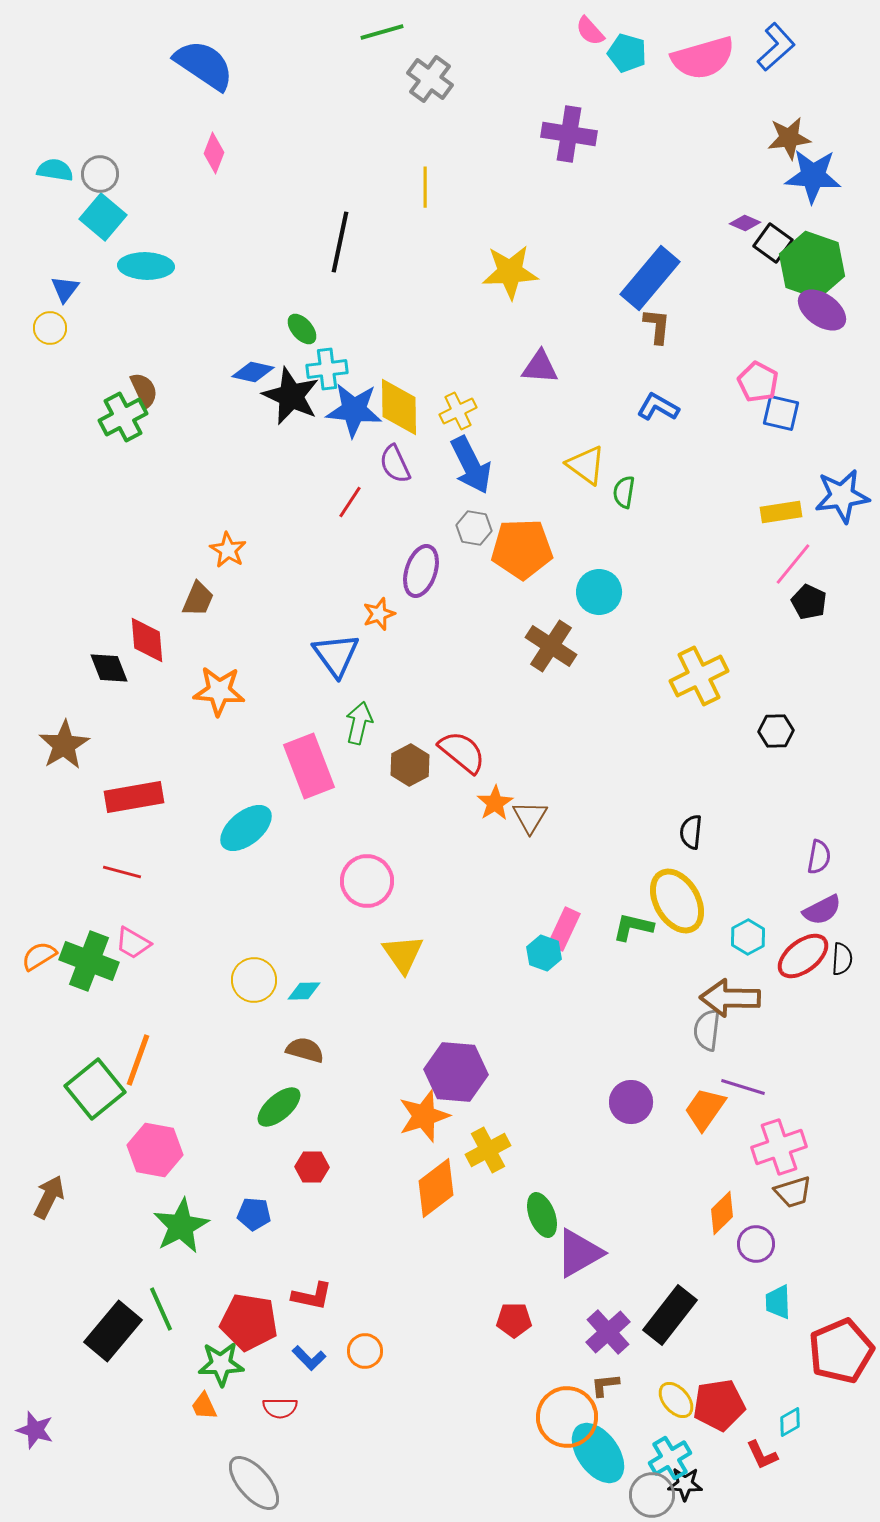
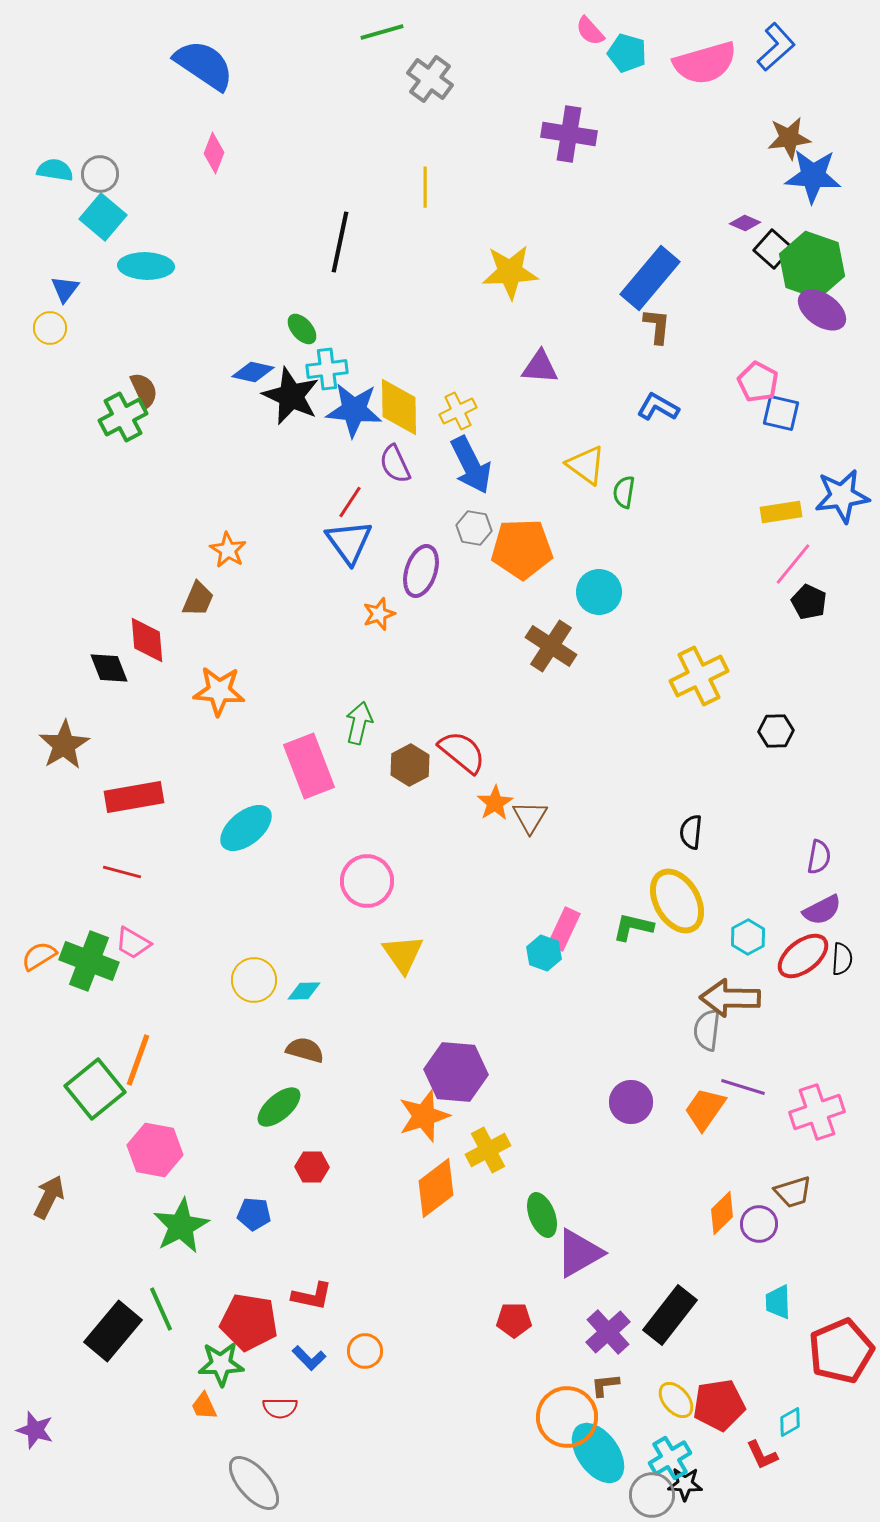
pink semicircle at (703, 58): moved 2 px right, 5 px down
black square at (773, 243): moved 6 px down; rotated 6 degrees clockwise
blue triangle at (336, 655): moved 13 px right, 113 px up
pink cross at (779, 1147): moved 38 px right, 35 px up
purple circle at (756, 1244): moved 3 px right, 20 px up
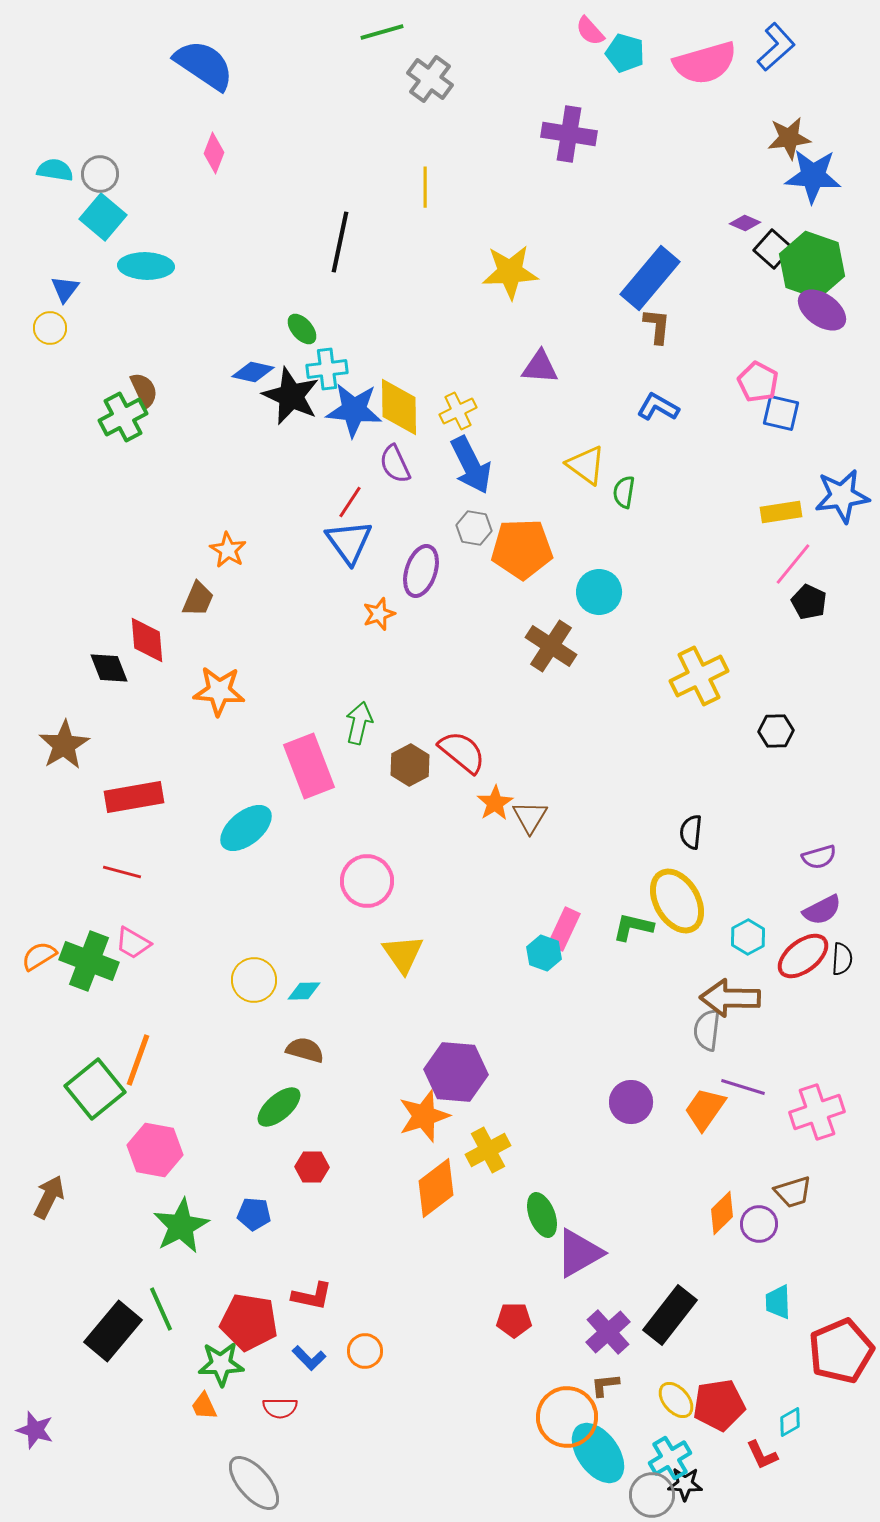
cyan pentagon at (627, 53): moved 2 px left
purple semicircle at (819, 857): rotated 64 degrees clockwise
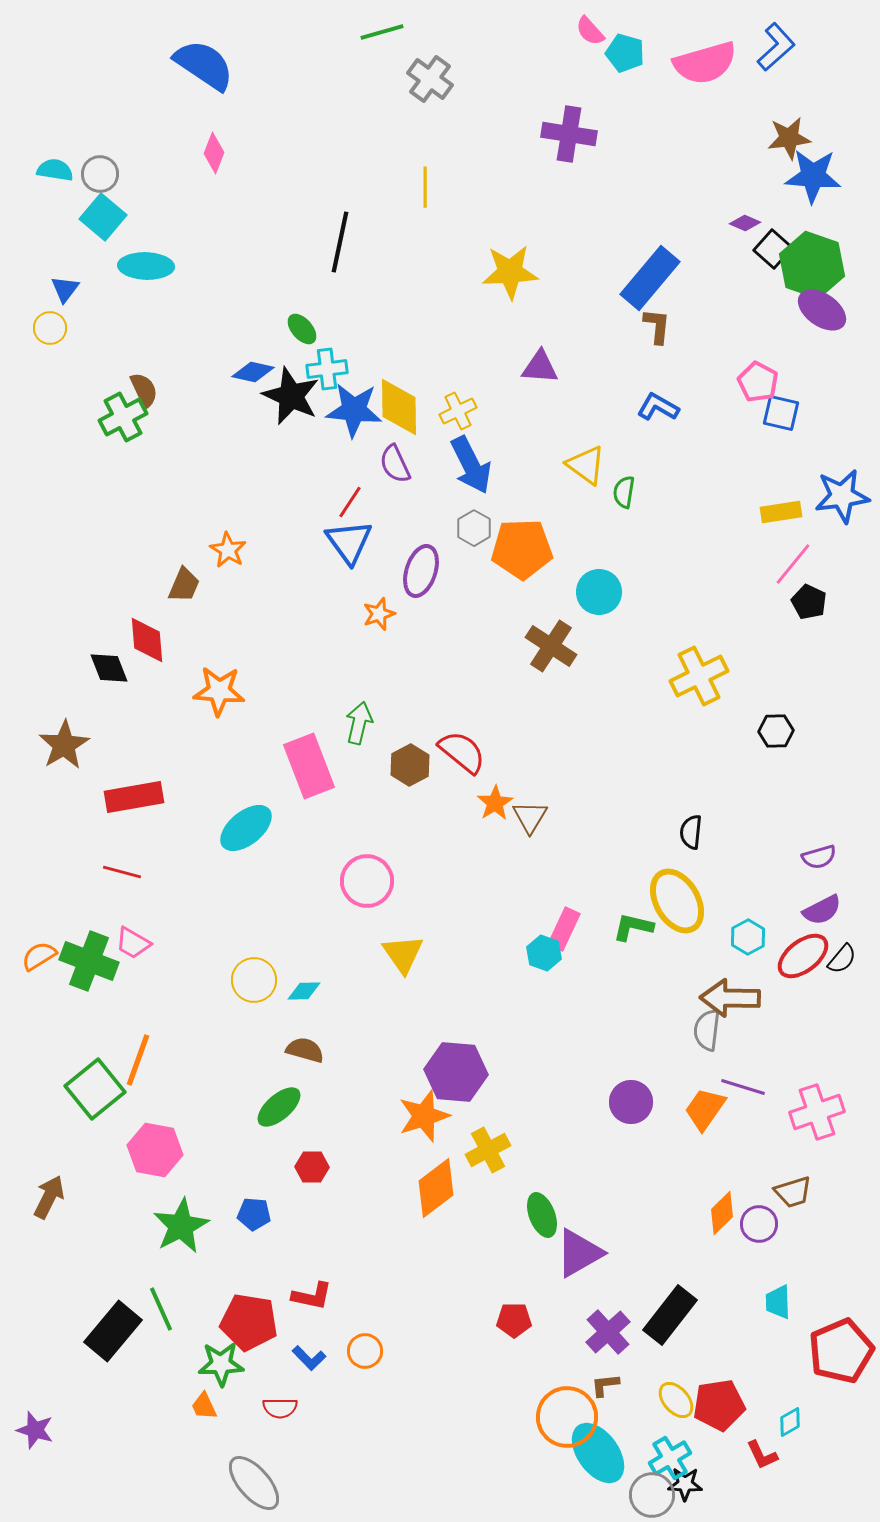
gray hexagon at (474, 528): rotated 20 degrees clockwise
brown trapezoid at (198, 599): moved 14 px left, 14 px up
black semicircle at (842, 959): rotated 36 degrees clockwise
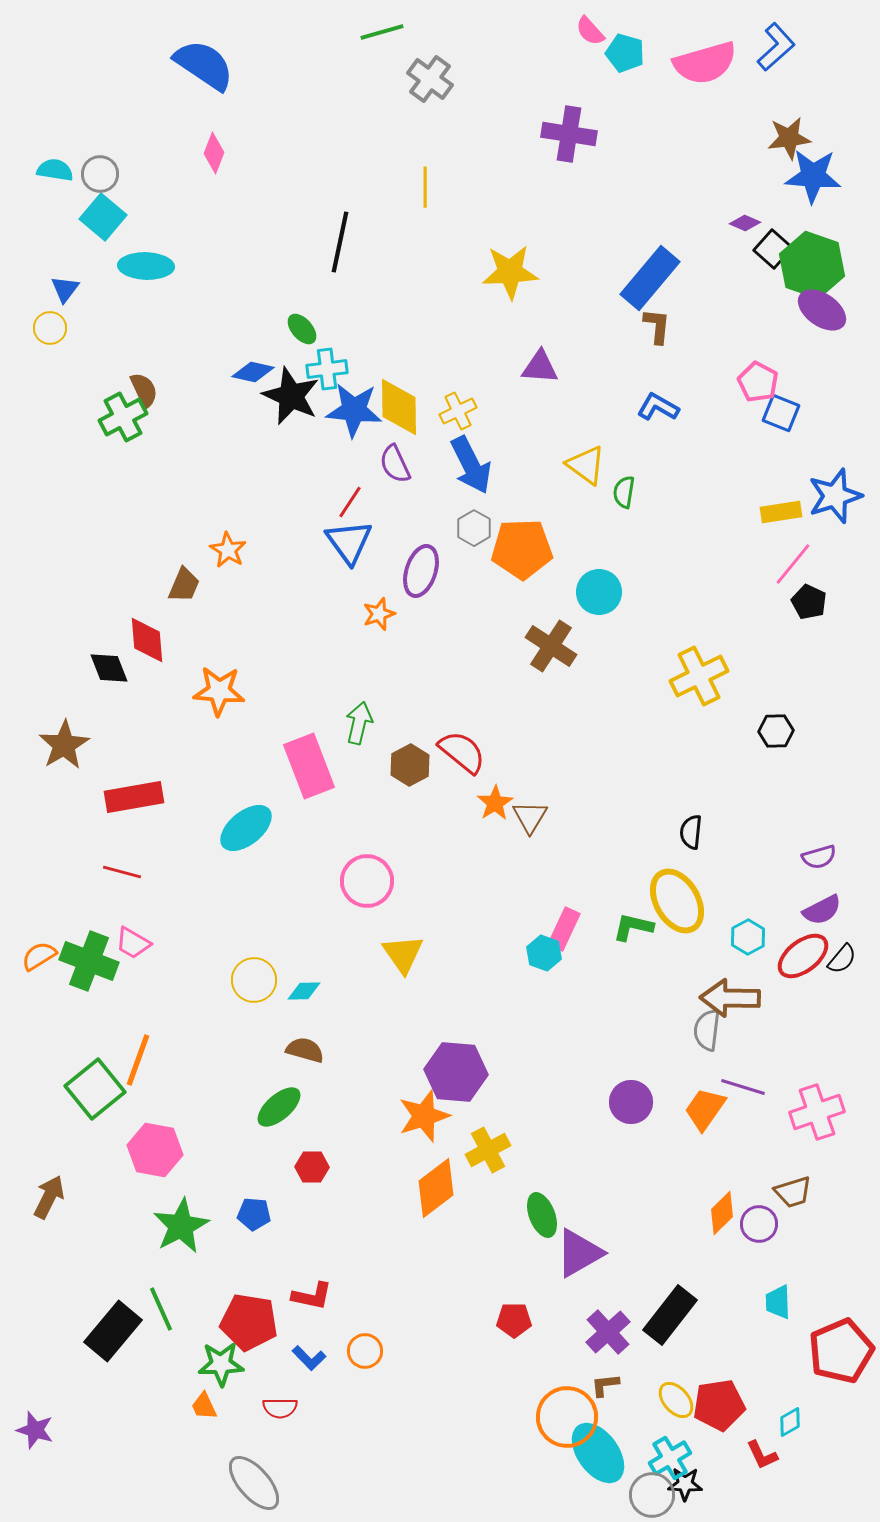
blue square at (781, 413): rotated 9 degrees clockwise
blue star at (842, 496): moved 7 px left; rotated 10 degrees counterclockwise
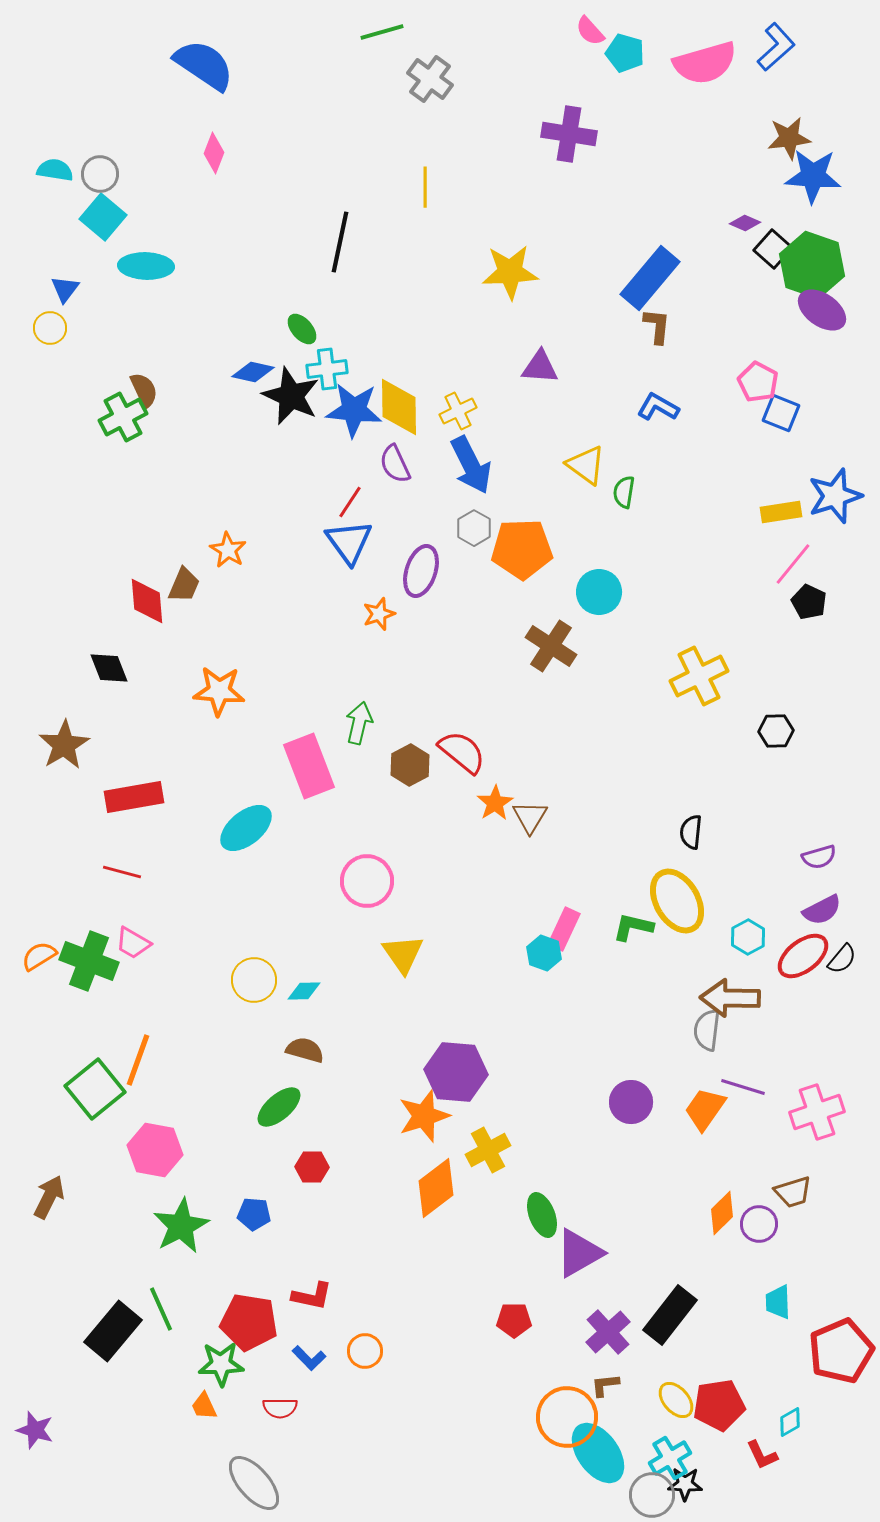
red diamond at (147, 640): moved 39 px up
